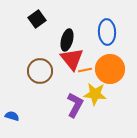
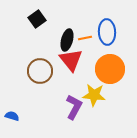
red triangle: moved 1 px left, 1 px down
orange line: moved 32 px up
yellow star: moved 1 px left, 1 px down
purple L-shape: moved 1 px left, 2 px down
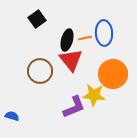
blue ellipse: moved 3 px left, 1 px down
orange circle: moved 3 px right, 5 px down
purple L-shape: rotated 40 degrees clockwise
